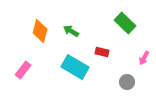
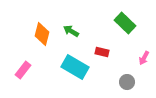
orange diamond: moved 2 px right, 3 px down
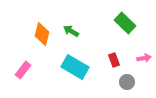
red rectangle: moved 12 px right, 8 px down; rotated 56 degrees clockwise
pink arrow: rotated 128 degrees counterclockwise
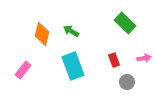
cyan rectangle: moved 2 px left, 1 px up; rotated 40 degrees clockwise
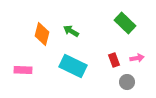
pink arrow: moved 7 px left
cyan rectangle: rotated 44 degrees counterclockwise
pink rectangle: rotated 54 degrees clockwise
